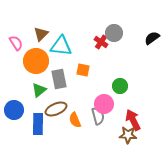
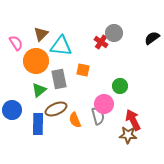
blue circle: moved 2 px left
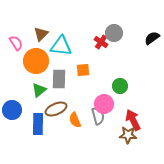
orange square: rotated 16 degrees counterclockwise
gray rectangle: rotated 12 degrees clockwise
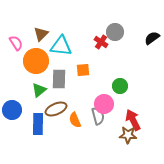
gray circle: moved 1 px right, 1 px up
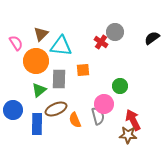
blue circle: moved 1 px right
blue rectangle: moved 1 px left
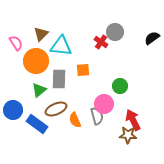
gray semicircle: moved 1 px left
blue rectangle: rotated 55 degrees counterclockwise
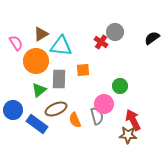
brown triangle: rotated 14 degrees clockwise
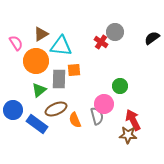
orange square: moved 9 px left
